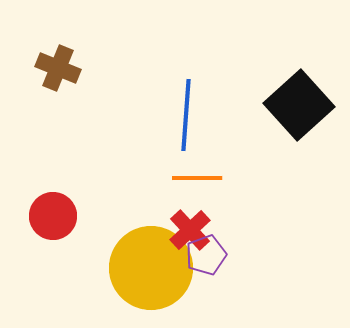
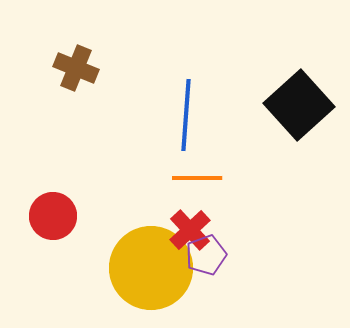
brown cross: moved 18 px right
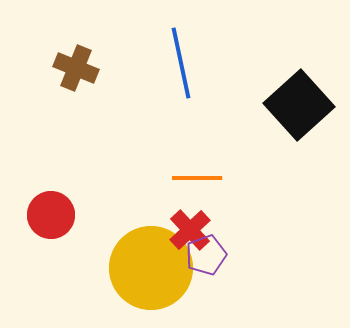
blue line: moved 5 px left, 52 px up; rotated 16 degrees counterclockwise
red circle: moved 2 px left, 1 px up
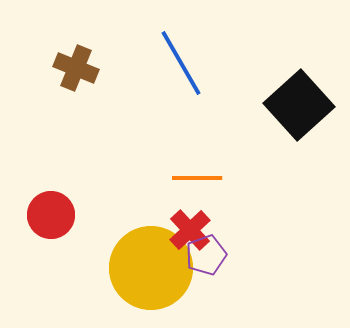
blue line: rotated 18 degrees counterclockwise
